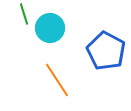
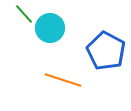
green line: rotated 25 degrees counterclockwise
orange line: moved 6 px right; rotated 39 degrees counterclockwise
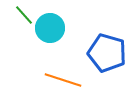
green line: moved 1 px down
blue pentagon: moved 1 px right, 2 px down; rotated 12 degrees counterclockwise
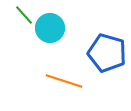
orange line: moved 1 px right, 1 px down
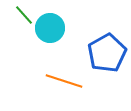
blue pentagon: rotated 27 degrees clockwise
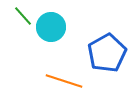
green line: moved 1 px left, 1 px down
cyan circle: moved 1 px right, 1 px up
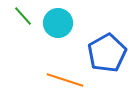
cyan circle: moved 7 px right, 4 px up
orange line: moved 1 px right, 1 px up
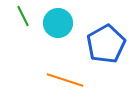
green line: rotated 15 degrees clockwise
blue pentagon: moved 1 px left, 9 px up
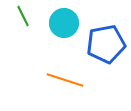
cyan circle: moved 6 px right
blue pentagon: rotated 18 degrees clockwise
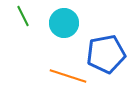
blue pentagon: moved 10 px down
orange line: moved 3 px right, 4 px up
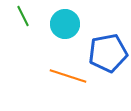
cyan circle: moved 1 px right, 1 px down
blue pentagon: moved 2 px right, 1 px up
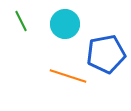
green line: moved 2 px left, 5 px down
blue pentagon: moved 2 px left, 1 px down
